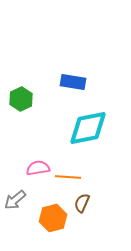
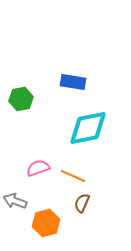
green hexagon: rotated 15 degrees clockwise
pink semicircle: rotated 10 degrees counterclockwise
orange line: moved 5 px right, 1 px up; rotated 20 degrees clockwise
gray arrow: moved 1 px down; rotated 60 degrees clockwise
orange hexagon: moved 7 px left, 5 px down
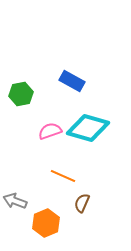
blue rectangle: moved 1 px left, 1 px up; rotated 20 degrees clockwise
green hexagon: moved 5 px up
cyan diamond: rotated 27 degrees clockwise
pink semicircle: moved 12 px right, 37 px up
orange line: moved 10 px left
orange hexagon: rotated 8 degrees counterclockwise
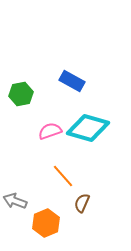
orange line: rotated 25 degrees clockwise
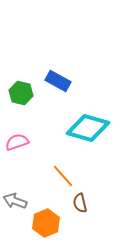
blue rectangle: moved 14 px left
green hexagon: moved 1 px up; rotated 25 degrees clockwise
pink semicircle: moved 33 px left, 11 px down
brown semicircle: moved 2 px left; rotated 36 degrees counterclockwise
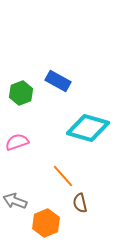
green hexagon: rotated 25 degrees clockwise
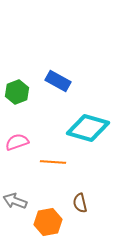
green hexagon: moved 4 px left, 1 px up
orange line: moved 10 px left, 14 px up; rotated 45 degrees counterclockwise
orange hexagon: moved 2 px right, 1 px up; rotated 12 degrees clockwise
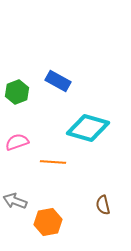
brown semicircle: moved 23 px right, 2 px down
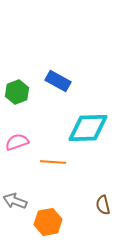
cyan diamond: rotated 18 degrees counterclockwise
